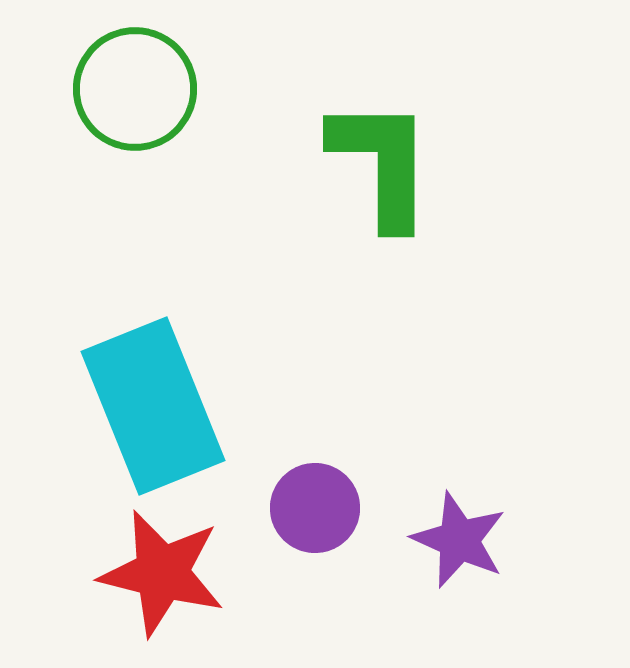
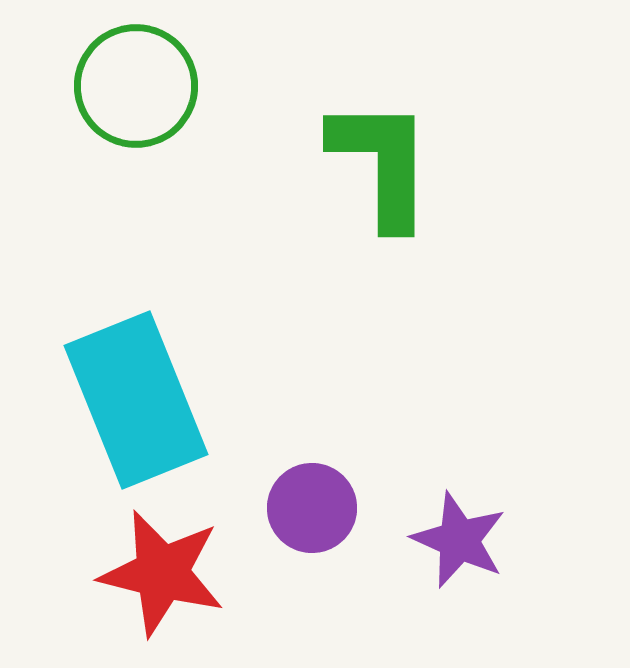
green circle: moved 1 px right, 3 px up
cyan rectangle: moved 17 px left, 6 px up
purple circle: moved 3 px left
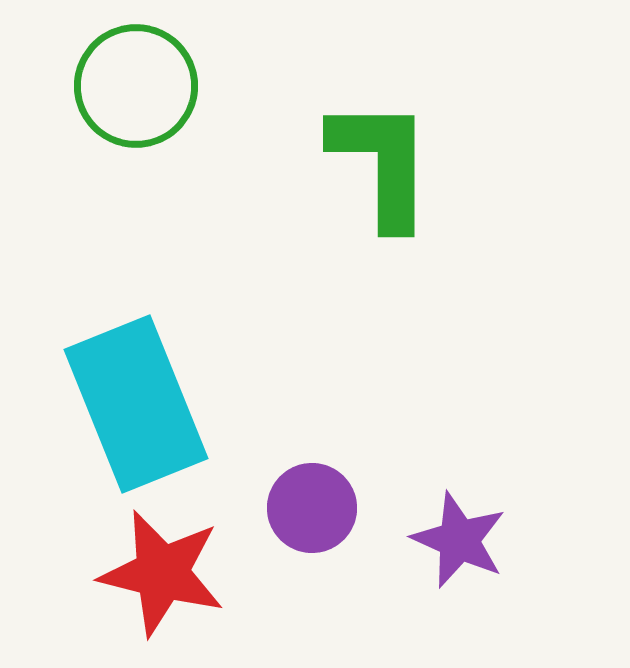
cyan rectangle: moved 4 px down
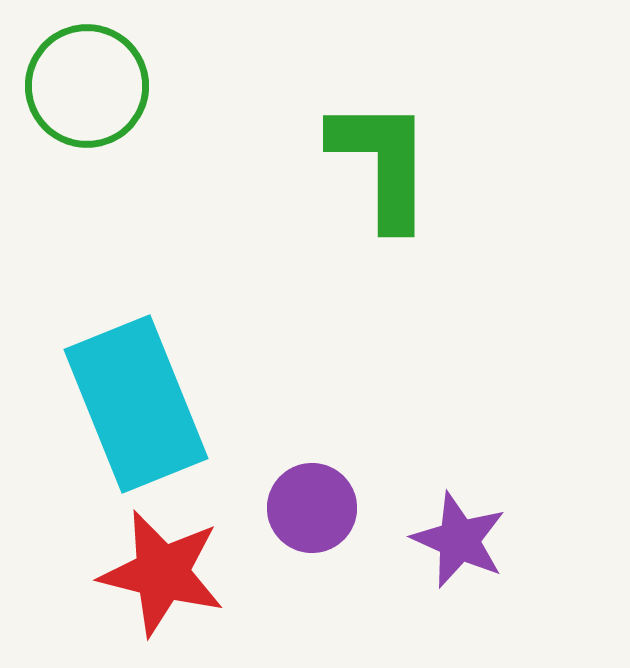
green circle: moved 49 px left
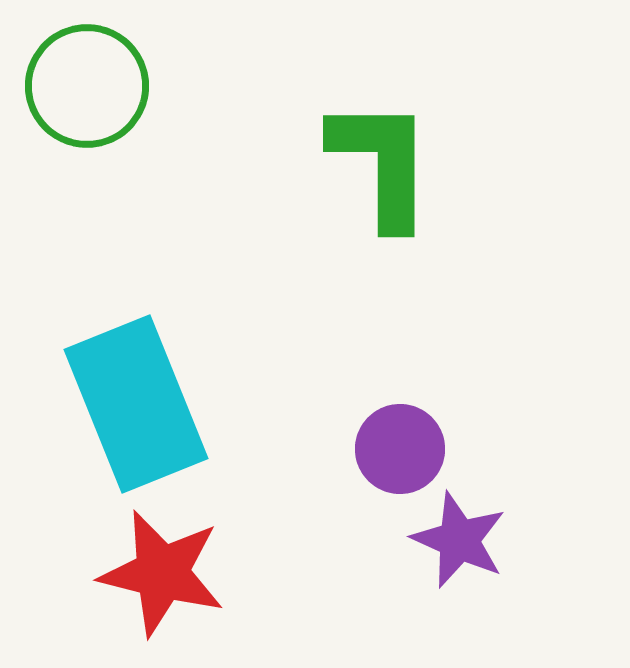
purple circle: moved 88 px right, 59 px up
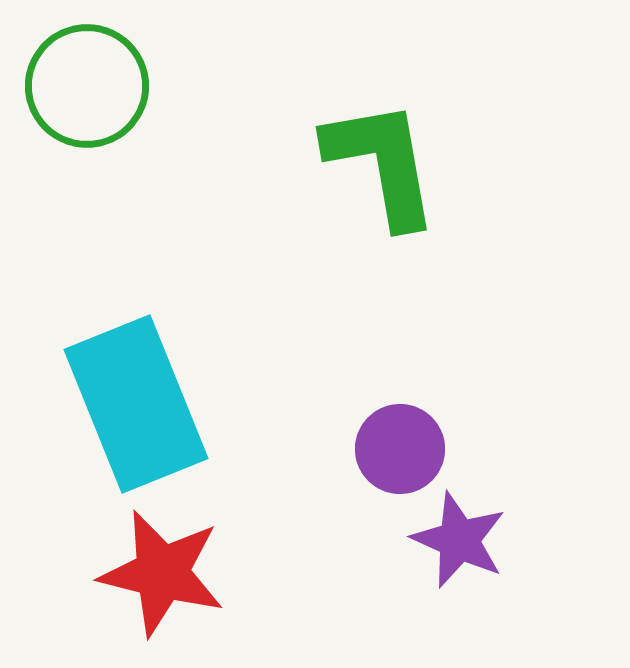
green L-shape: rotated 10 degrees counterclockwise
